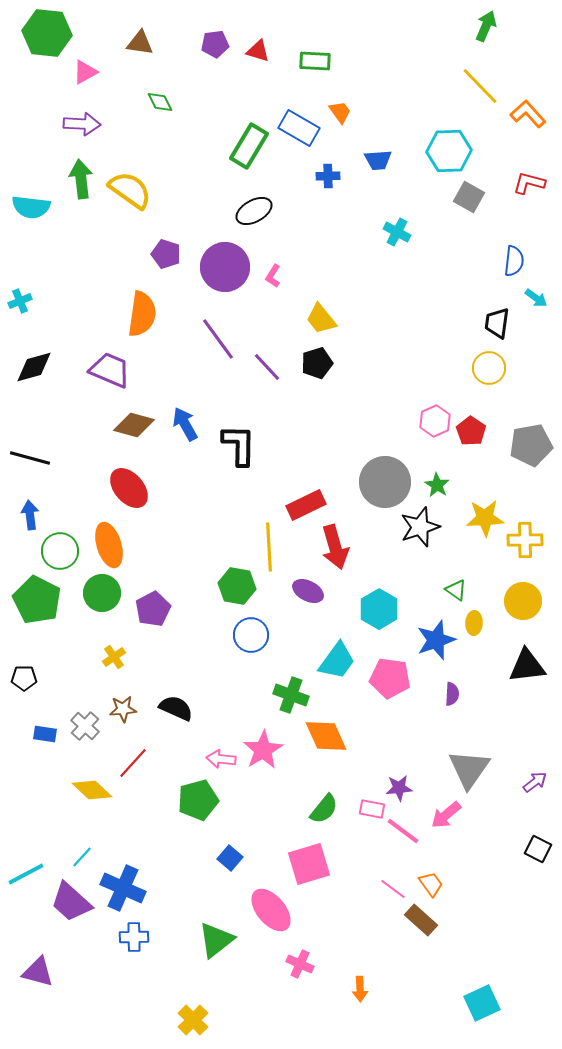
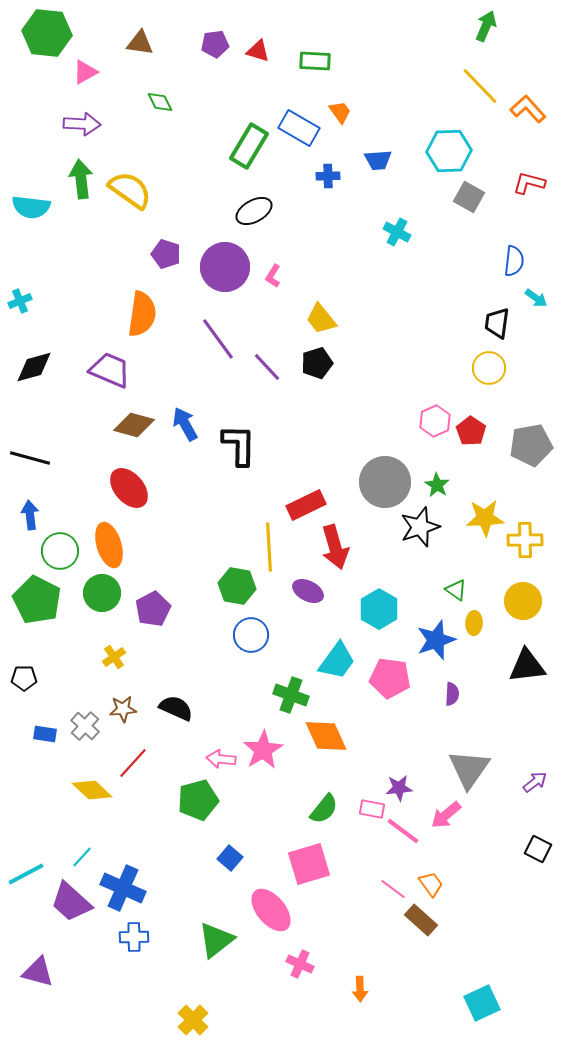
orange L-shape at (528, 114): moved 5 px up
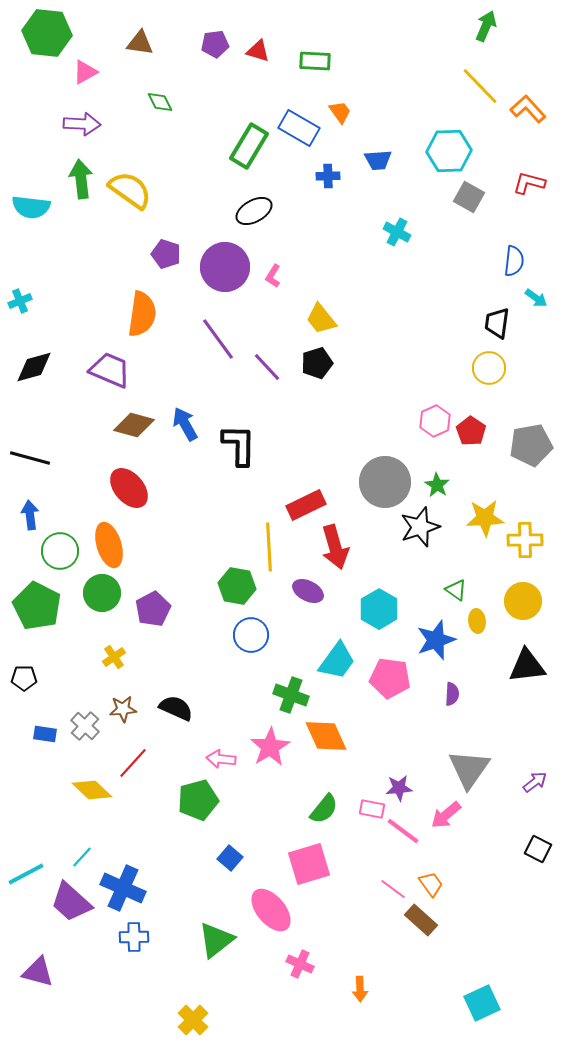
green pentagon at (37, 600): moved 6 px down
yellow ellipse at (474, 623): moved 3 px right, 2 px up; rotated 10 degrees counterclockwise
pink star at (263, 750): moved 7 px right, 3 px up
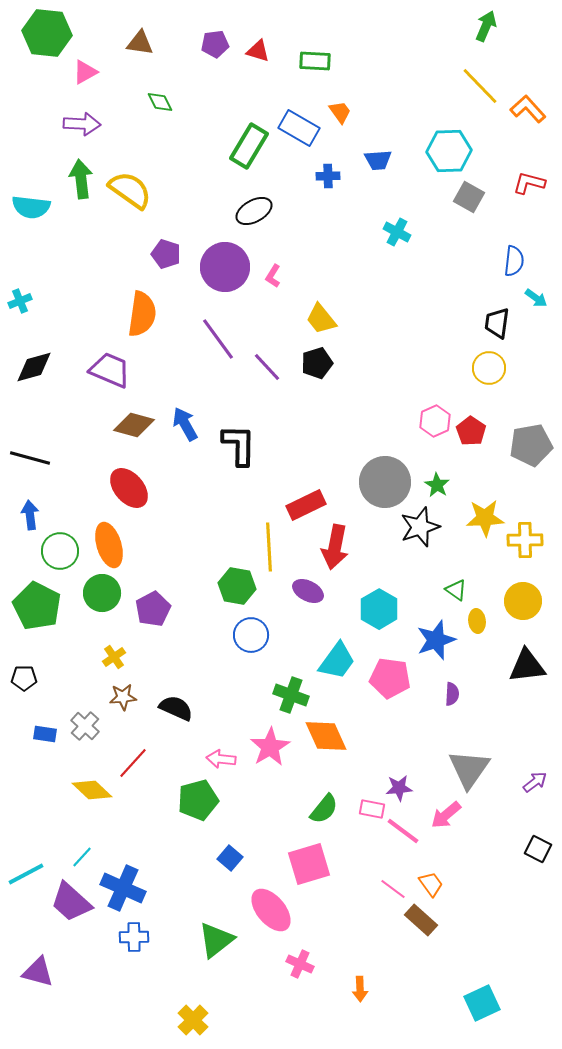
red arrow at (335, 547): rotated 27 degrees clockwise
brown star at (123, 709): moved 12 px up
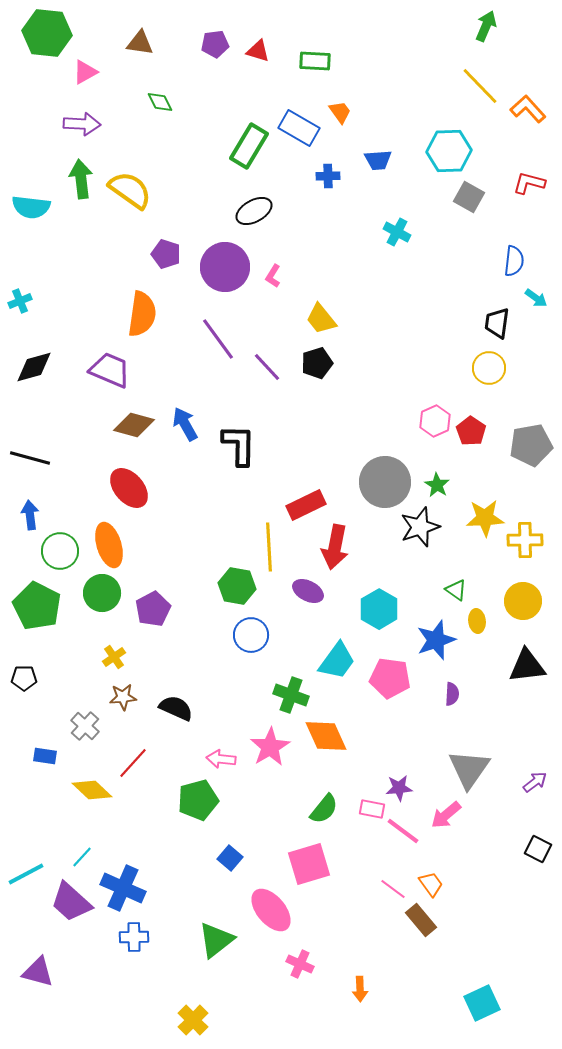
blue rectangle at (45, 734): moved 22 px down
brown rectangle at (421, 920): rotated 8 degrees clockwise
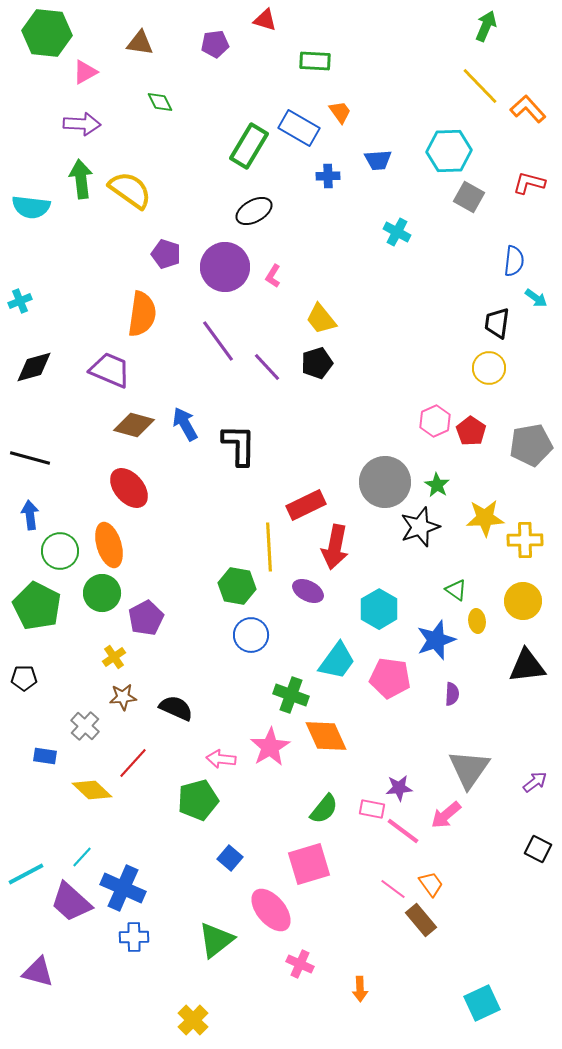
red triangle at (258, 51): moved 7 px right, 31 px up
purple line at (218, 339): moved 2 px down
purple pentagon at (153, 609): moved 7 px left, 9 px down
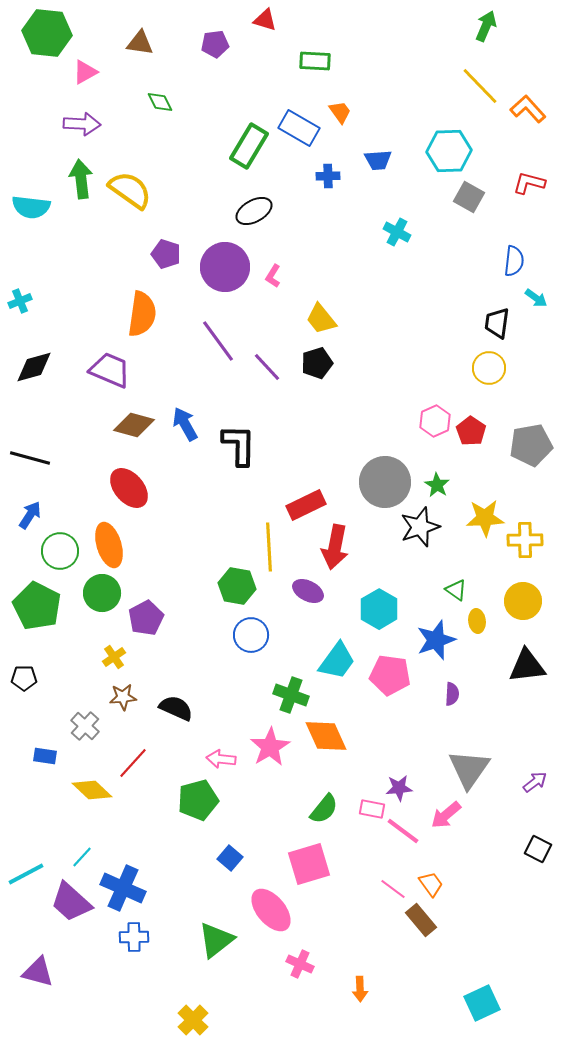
blue arrow at (30, 515): rotated 40 degrees clockwise
pink pentagon at (390, 678): moved 3 px up
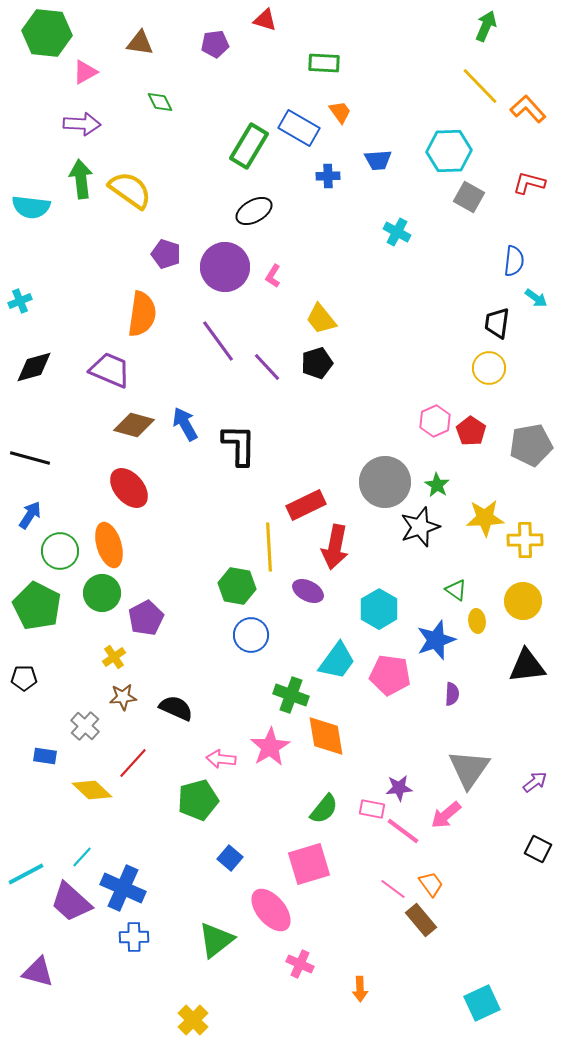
green rectangle at (315, 61): moved 9 px right, 2 px down
orange diamond at (326, 736): rotated 15 degrees clockwise
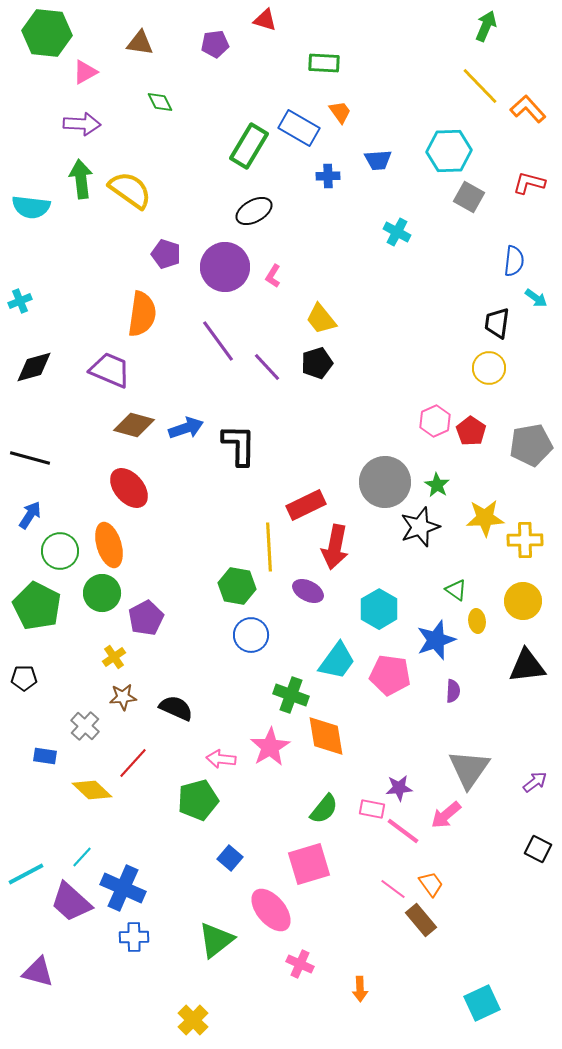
blue arrow at (185, 424): moved 1 px right, 4 px down; rotated 100 degrees clockwise
purple semicircle at (452, 694): moved 1 px right, 3 px up
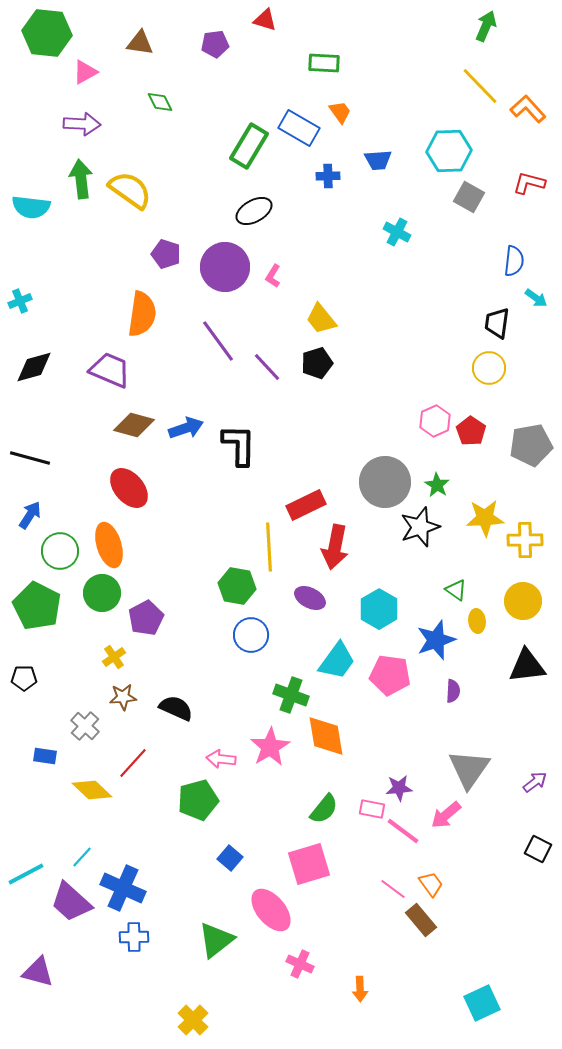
purple ellipse at (308, 591): moved 2 px right, 7 px down
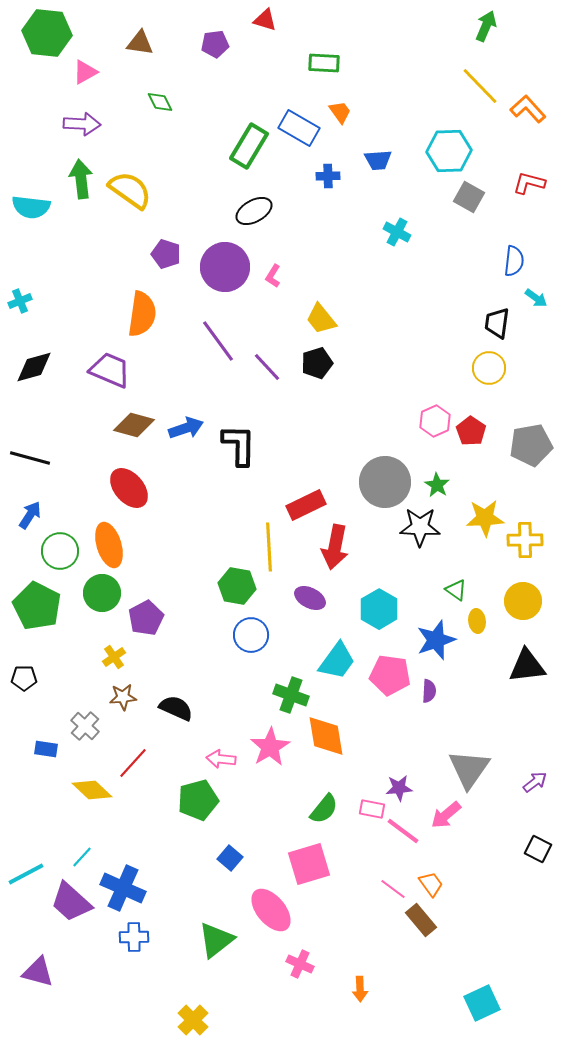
black star at (420, 527): rotated 21 degrees clockwise
purple semicircle at (453, 691): moved 24 px left
blue rectangle at (45, 756): moved 1 px right, 7 px up
